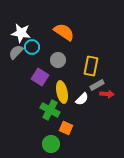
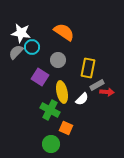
yellow rectangle: moved 3 px left, 2 px down
red arrow: moved 2 px up
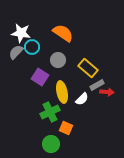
orange semicircle: moved 1 px left, 1 px down
yellow rectangle: rotated 60 degrees counterclockwise
green cross: moved 2 px down; rotated 36 degrees clockwise
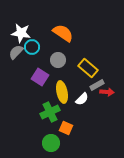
green circle: moved 1 px up
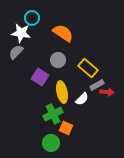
cyan circle: moved 29 px up
green cross: moved 3 px right, 2 px down
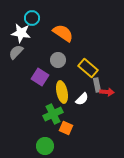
gray rectangle: rotated 72 degrees counterclockwise
green circle: moved 6 px left, 3 px down
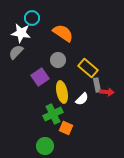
purple square: rotated 24 degrees clockwise
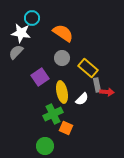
gray circle: moved 4 px right, 2 px up
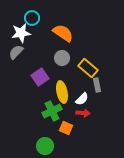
white star: rotated 18 degrees counterclockwise
red arrow: moved 24 px left, 21 px down
green cross: moved 1 px left, 3 px up
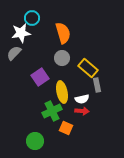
orange semicircle: rotated 40 degrees clockwise
gray semicircle: moved 2 px left, 1 px down
white semicircle: rotated 32 degrees clockwise
red arrow: moved 1 px left, 2 px up
green circle: moved 10 px left, 5 px up
